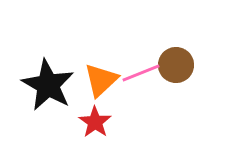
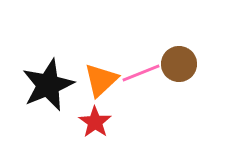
brown circle: moved 3 px right, 1 px up
black star: rotated 20 degrees clockwise
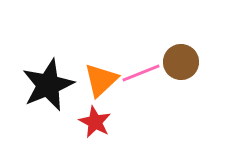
brown circle: moved 2 px right, 2 px up
red star: rotated 8 degrees counterclockwise
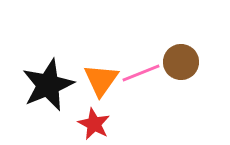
orange triangle: rotated 12 degrees counterclockwise
red star: moved 1 px left, 2 px down
